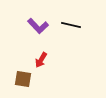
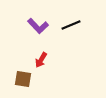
black line: rotated 36 degrees counterclockwise
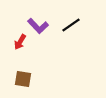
black line: rotated 12 degrees counterclockwise
red arrow: moved 21 px left, 18 px up
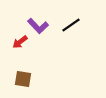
red arrow: rotated 21 degrees clockwise
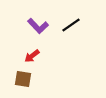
red arrow: moved 12 px right, 14 px down
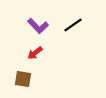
black line: moved 2 px right
red arrow: moved 3 px right, 3 px up
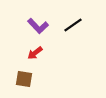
brown square: moved 1 px right
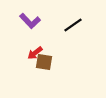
purple L-shape: moved 8 px left, 5 px up
brown square: moved 20 px right, 17 px up
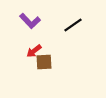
red arrow: moved 1 px left, 2 px up
brown square: rotated 12 degrees counterclockwise
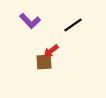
red arrow: moved 17 px right
